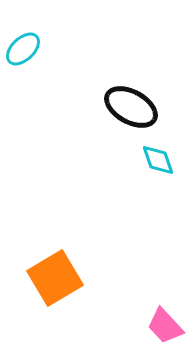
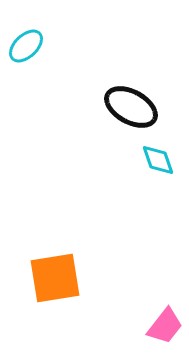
cyan ellipse: moved 3 px right, 3 px up
orange square: rotated 22 degrees clockwise
pink trapezoid: rotated 99 degrees counterclockwise
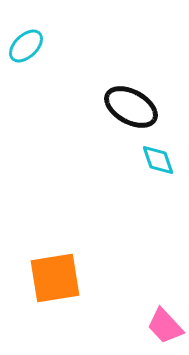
pink trapezoid: rotated 99 degrees clockwise
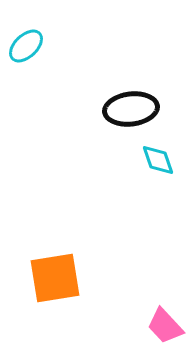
black ellipse: moved 2 px down; rotated 36 degrees counterclockwise
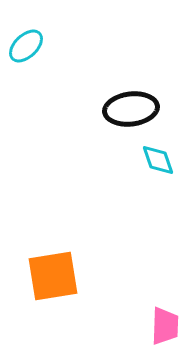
orange square: moved 2 px left, 2 px up
pink trapezoid: rotated 135 degrees counterclockwise
